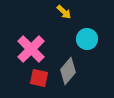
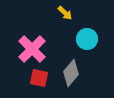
yellow arrow: moved 1 px right, 1 px down
pink cross: moved 1 px right
gray diamond: moved 3 px right, 2 px down
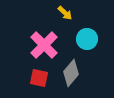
pink cross: moved 12 px right, 4 px up
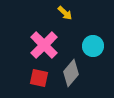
cyan circle: moved 6 px right, 7 px down
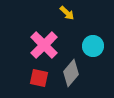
yellow arrow: moved 2 px right
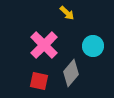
red square: moved 3 px down
